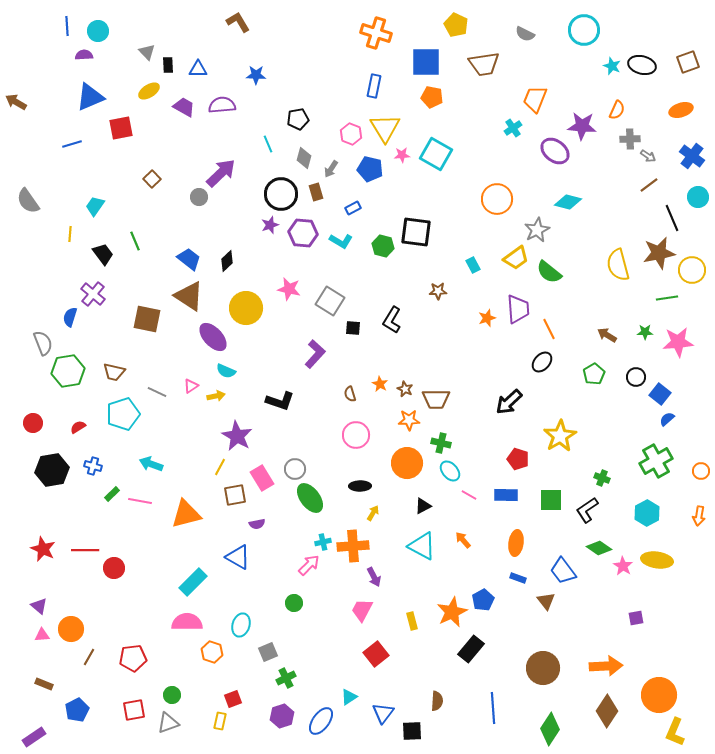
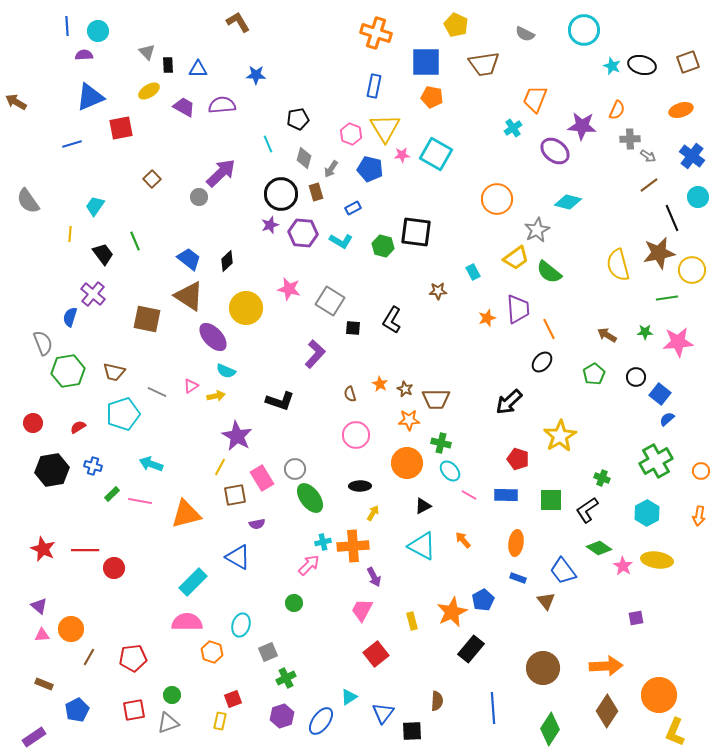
cyan rectangle at (473, 265): moved 7 px down
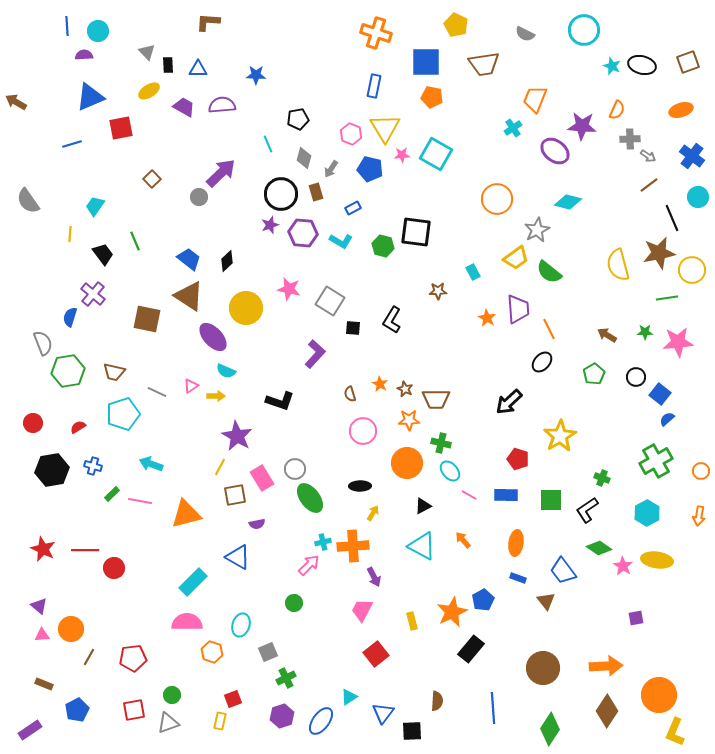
brown L-shape at (238, 22): moved 30 px left; rotated 55 degrees counterclockwise
orange star at (487, 318): rotated 24 degrees counterclockwise
yellow arrow at (216, 396): rotated 12 degrees clockwise
pink circle at (356, 435): moved 7 px right, 4 px up
purple rectangle at (34, 737): moved 4 px left, 7 px up
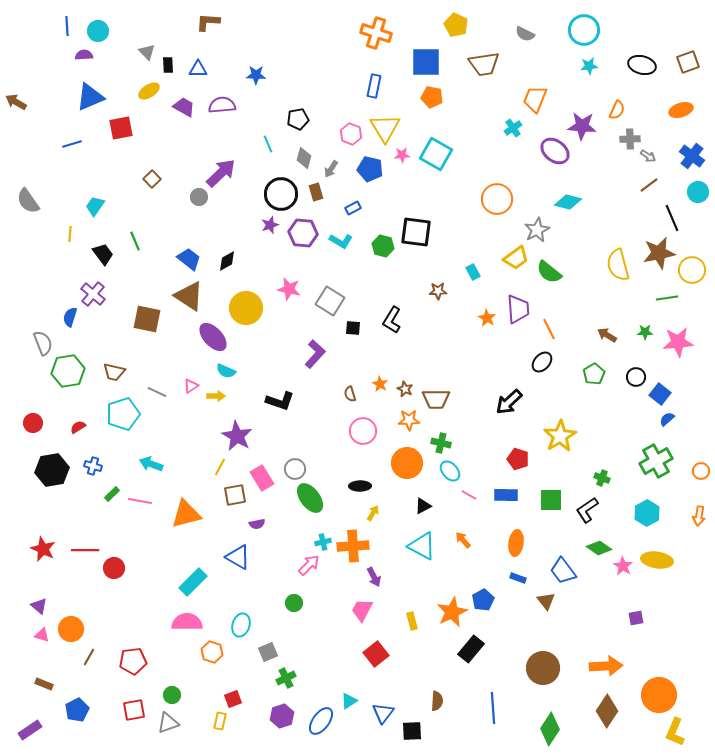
cyan star at (612, 66): moved 23 px left; rotated 30 degrees counterclockwise
cyan circle at (698, 197): moved 5 px up
black diamond at (227, 261): rotated 15 degrees clockwise
pink triangle at (42, 635): rotated 21 degrees clockwise
red pentagon at (133, 658): moved 3 px down
cyan triangle at (349, 697): moved 4 px down
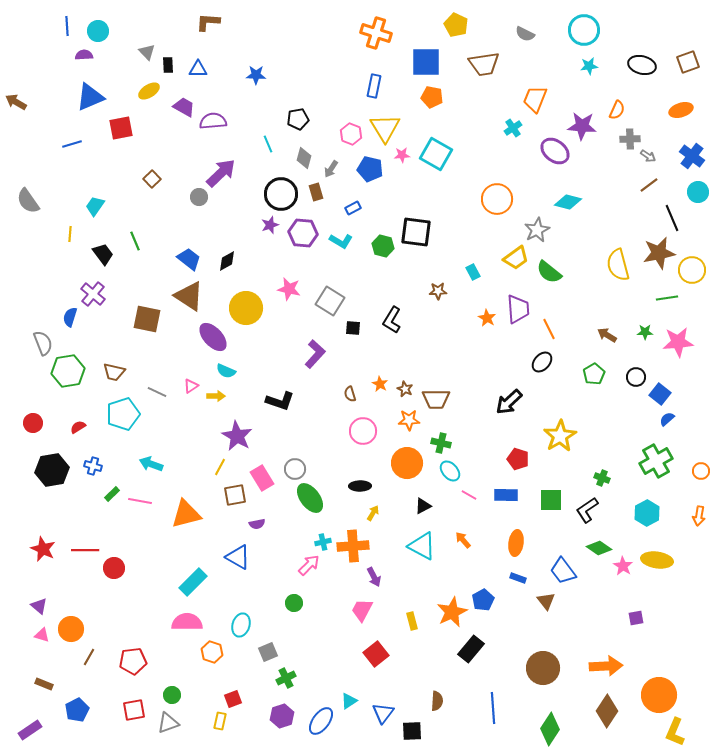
purple semicircle at (222, 105): moved 9 px left, 16 px down
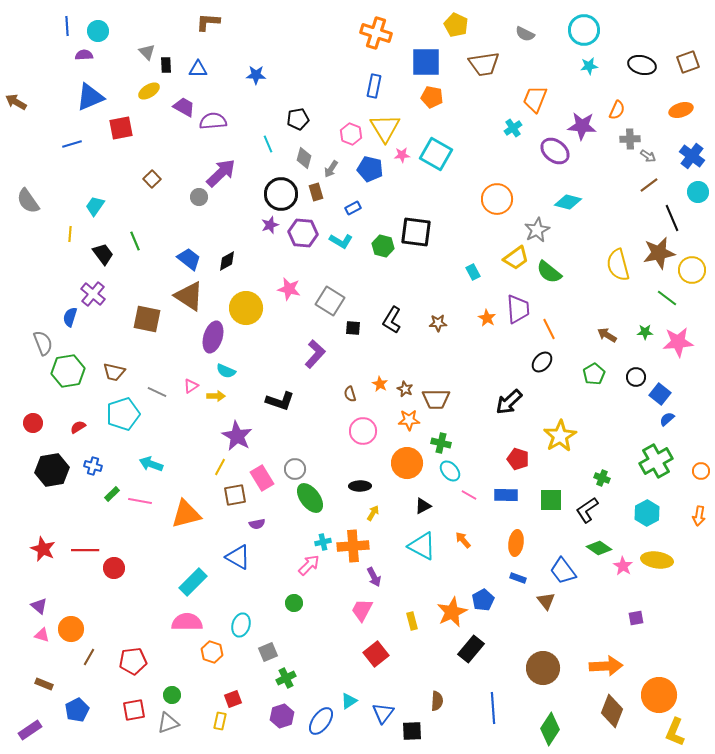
black rectangle at (168, 65): moved 2 px left
brown star at (438, 291): moved 32 px down
green line at (667, 298): rotated 45 degrees clockwise
purple ellipse at (213, 337): rotated 60 degrees clockwise
brown diamond at (607, 711): moved 5 px right; rotated 12 degrees counterclockwise
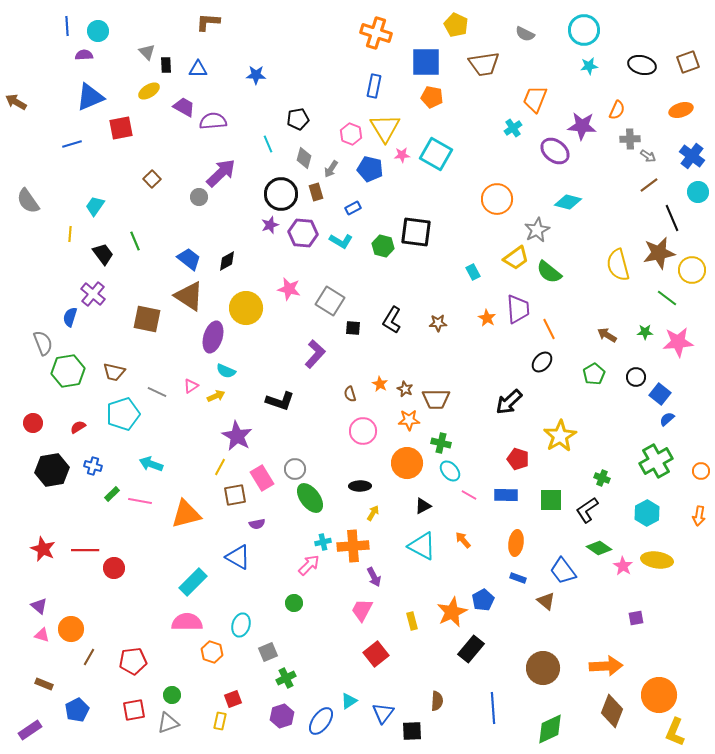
yellow arrow at (216, 396): rotated 24 degrees counterclockwise
brown triangle at (546, 601): rotated 12 degrees counterclockwise
green diamond at (550, 729): rotated 32 degrees clockwise
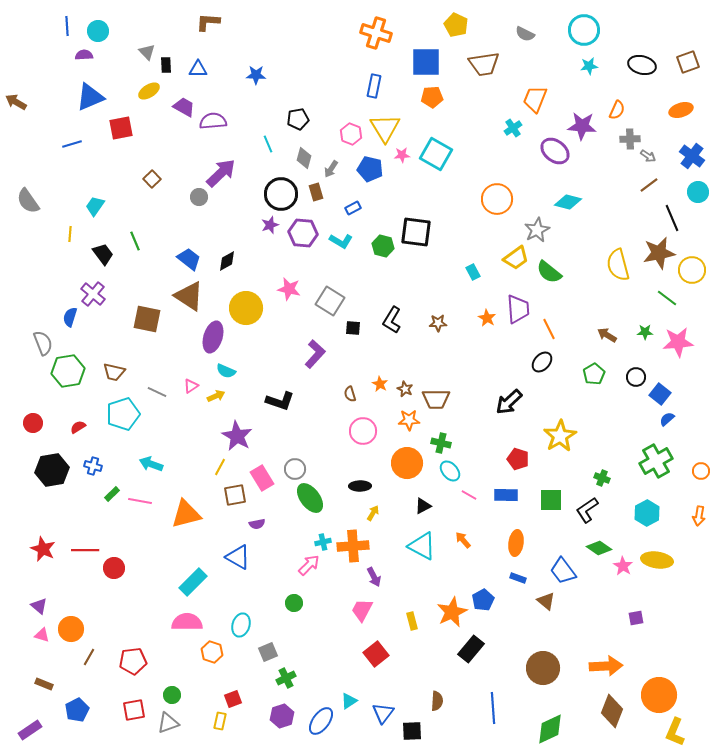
orange pentagon at (432, 97): rotated 15 degrees counterclockwise
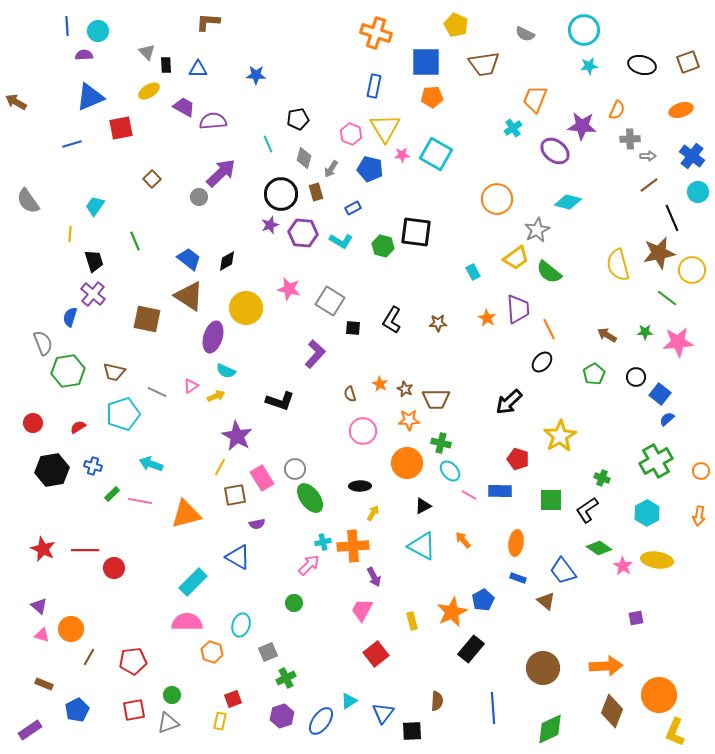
gray arrow at (648, 156): rotated 35 degrees counterclockwise
black trapezoid at (103, 254): moved 9 px left, 7 px down; rotated 20 degrees clockwise
blue rectangle at (506, 495): moved 6 px left, 4 px up
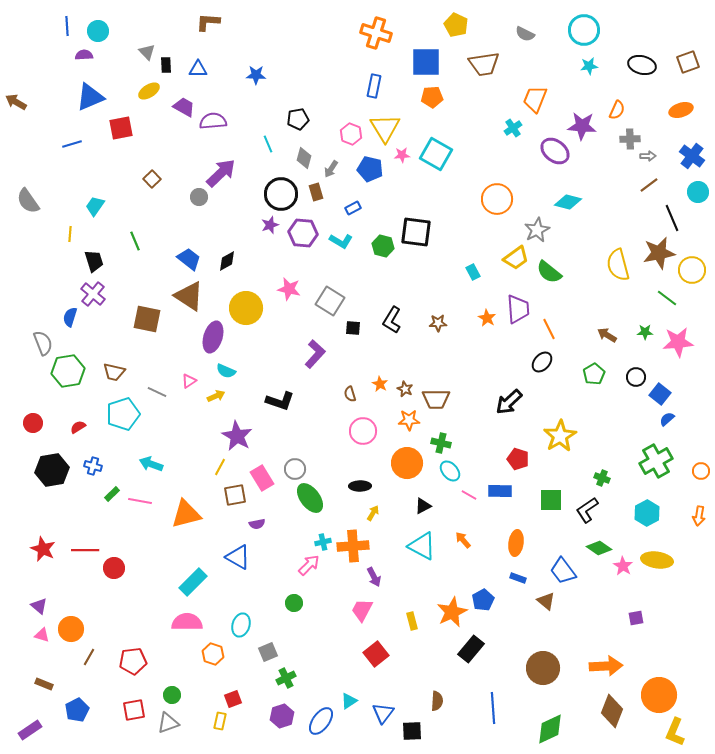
pink triangle at (191, 386): moved 2 px left, 5 px up
orange hexagon at (212, 652): moved 1 px right, 2 px down
